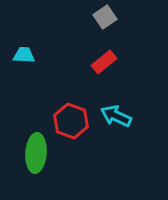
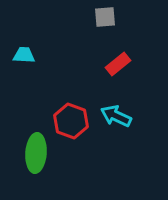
gray square: rotated 30 degrees clockwise
red rectangle: moved 14 px right, 2 px down
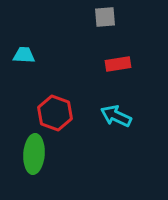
red rectangle: rotated 30 degrees clockwise
red hexagon: moved 16 px left, 8 px up
green ellipse: moved 2 px left, 1 px down
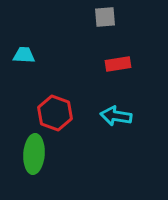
cyan arrow: rotated 16 degrees counterclockwise
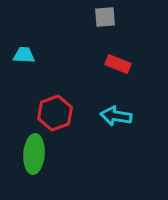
red rectangle: rotated 30 degrees clockwise
red hexagon: rotated 20 degrees clockwise
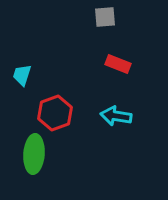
cyan trapezoid: moved 2 px left, 20 px down; rotated 75 degrees counterclockwise
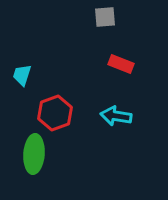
red rectangle: moved 3 px right
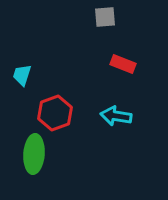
red rectangle: moved 2 px right
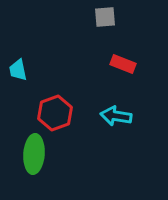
cyan trapezoid: moved 4 px left, 5 px up; rotated 30 degrees counterclockwise
